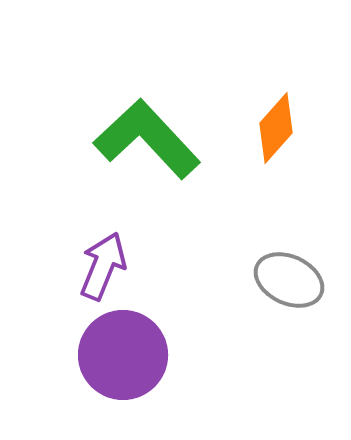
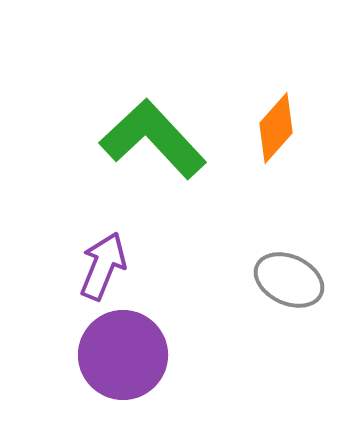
green L-shape: moved 6 px right
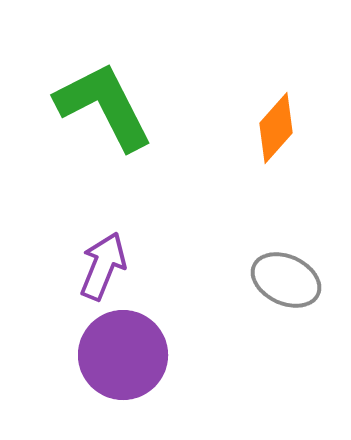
green L-shape: moved 49 px left, 33 px up; rotated 16 degrees clockwise
gray ellipse: moved 3 px left
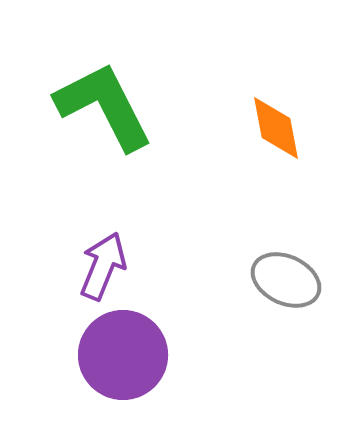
orange diamond: rotated 52 degrees counterclockwise
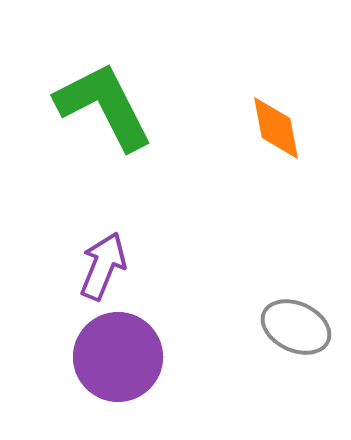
gray ellipse: moved 10 px right, 47 px down
purple circle: moved 5 px left, 2 px down
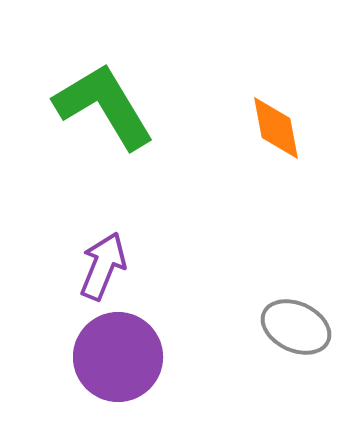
green L-shape: rotated 4 degrees counterclockwise
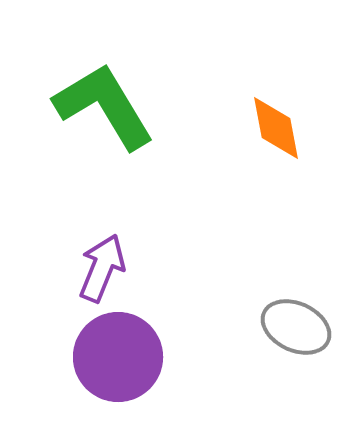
purple arrow: moved 1 px left, 2 px down
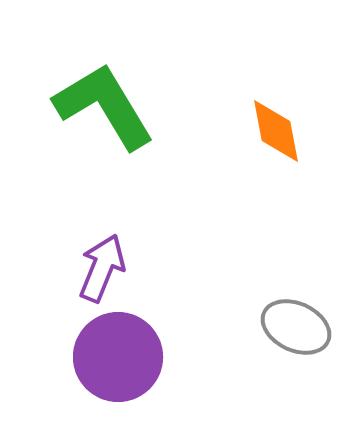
orange diamond: moved 3 px down
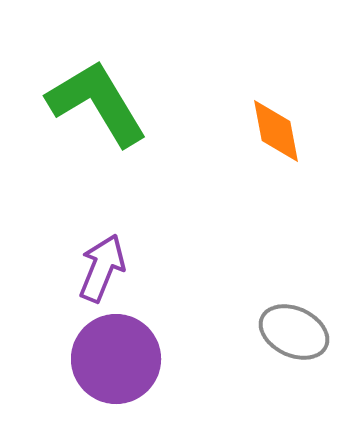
green L-shape: moved 7 px left, 3 px up
gray ellipse: moved 2 px left, 5 px down
purple circle: moved 2 px left, 2 px down
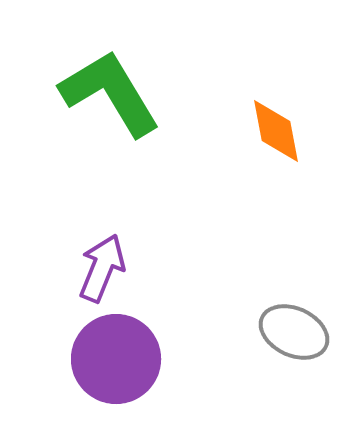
green L-shape: moved 13 px right, 10 px up
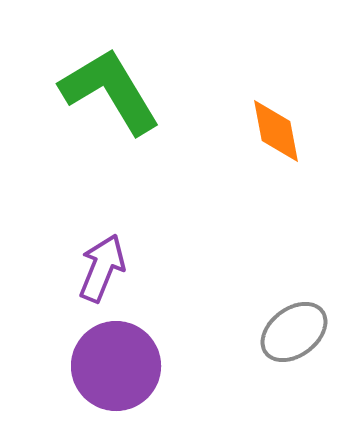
green L-shape: moved 2 px up
gray ellipse: rotated 62 degrees counterclockwise
purple circle: moved 7 px down
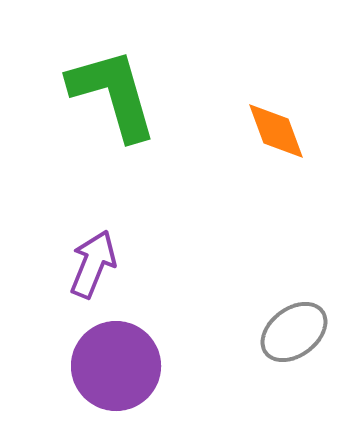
green L-shape: moved 3 px right, 3 px down; rotated 15 degrees clockwise
orange diamond: rotated 10 degrees counterclockwise
purple arrow: moved 9 px left, 4 px up
